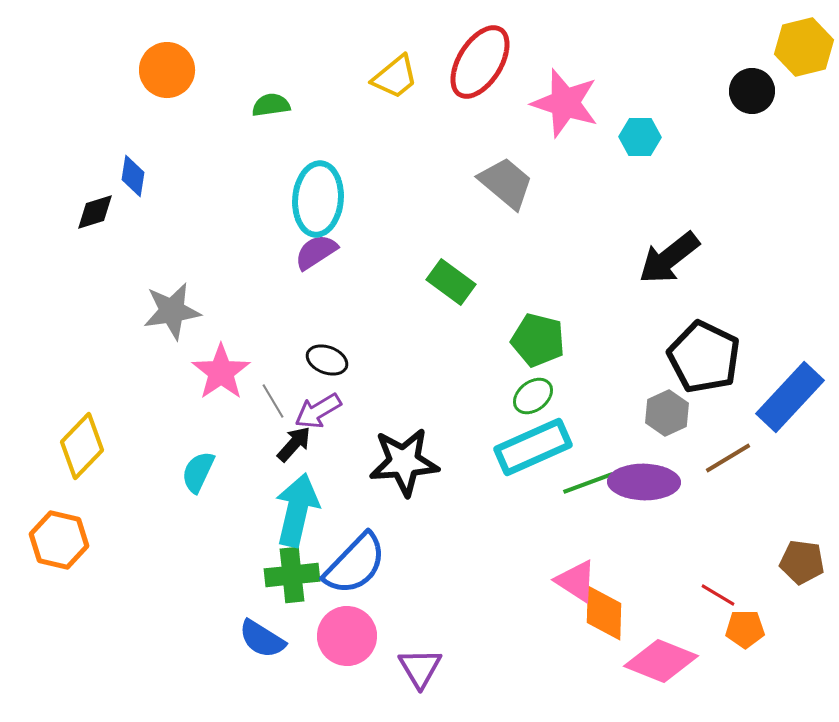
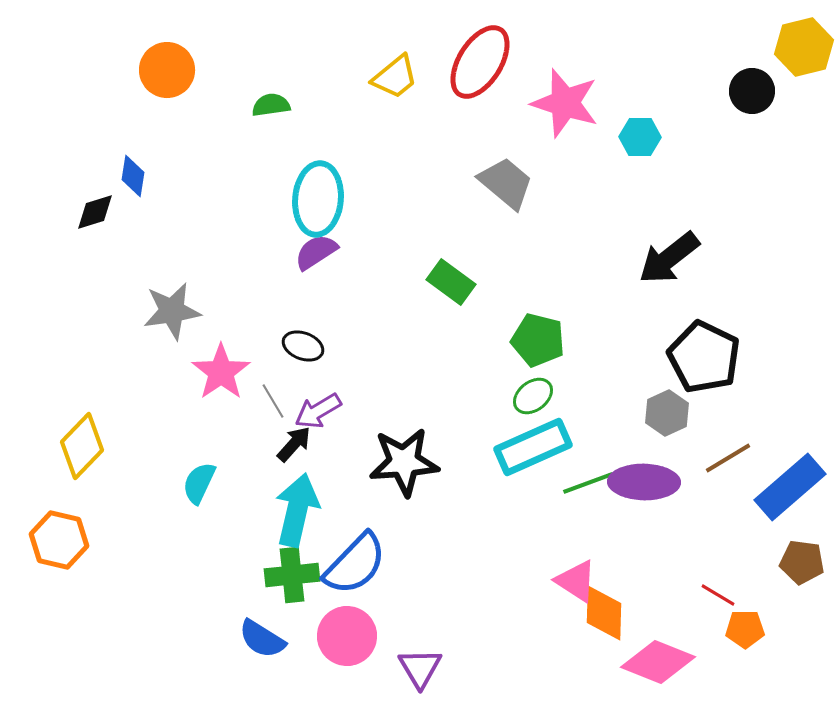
black ellipse at (327, 360): moved 24 px left, 14 px up
blue rectangle at (790, 397): moved 90 px down; rotated 6 degrees clockwise
cyan semicircle at (198, 472): moved 1 px right, 11 px down
pink diamond at (661, 661): moved 3 px left, 1 px down
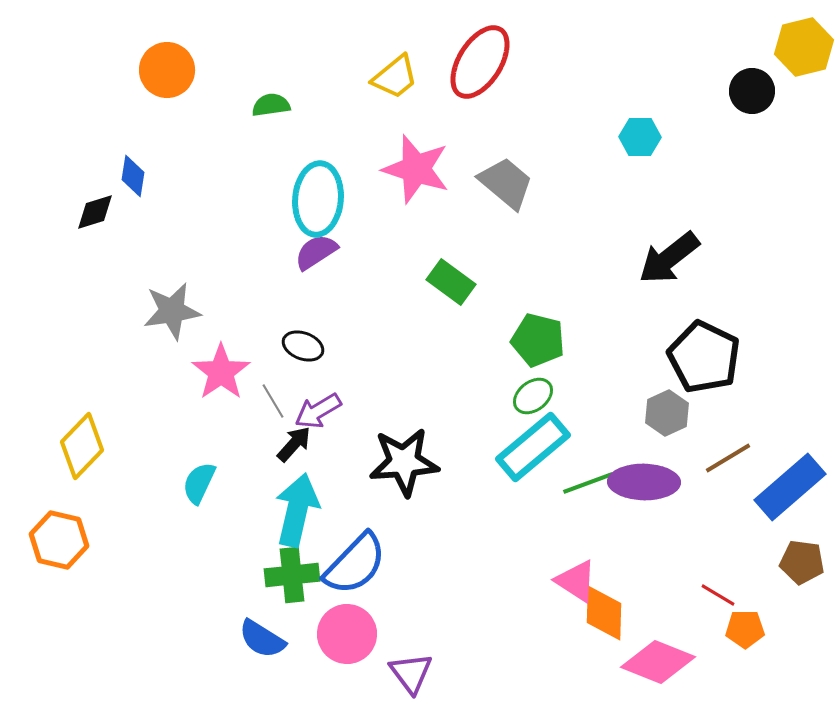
pink star at (565, 103): moved 149 px left, 66 px down
cyan rectangle at (533, 447): rotated 16 degrees counterclockwise
pink circle at (347, 636): moved 2 px up
purple triangle at (420, 668): moved 9 px left, 5 px down; rotated 6 degrees counterclockwise
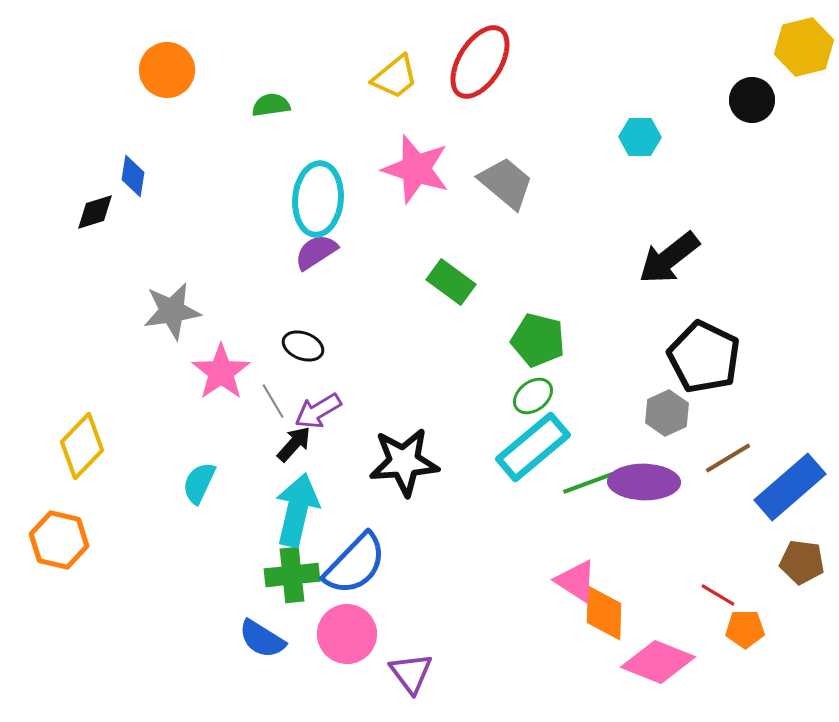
black circle at (752, 91): moved 9 px down
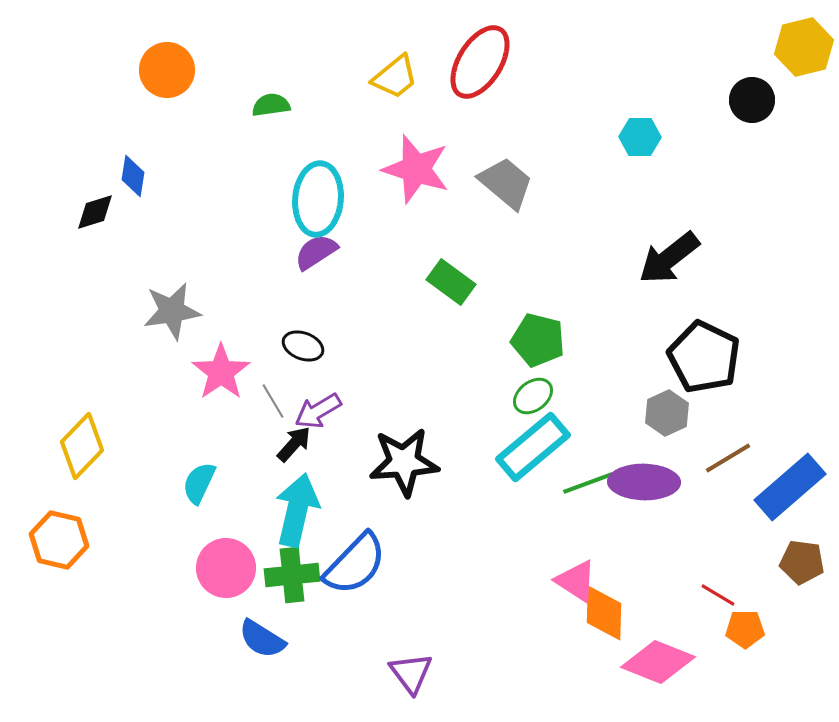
pink circle at (347, 634): moved 121 px left, 66 px up
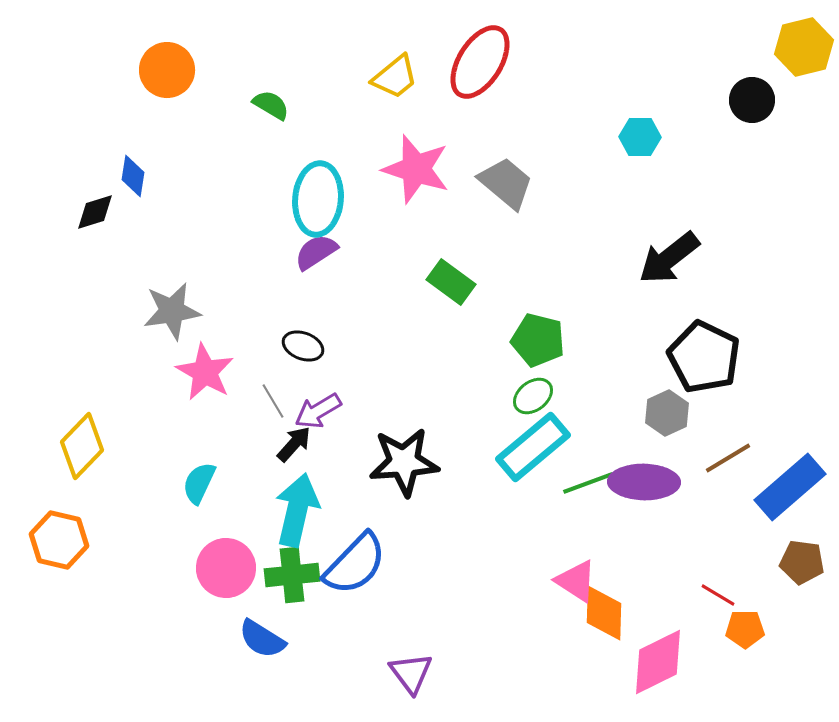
green semicircle at (271, 105): rotated 39 degrees clockwise
pink star at (221, 372): moved 16 px left; rotated 8 degrees counterclockwise
pink diamond at (658, 662): rotated 48 degrees counterclockwise
